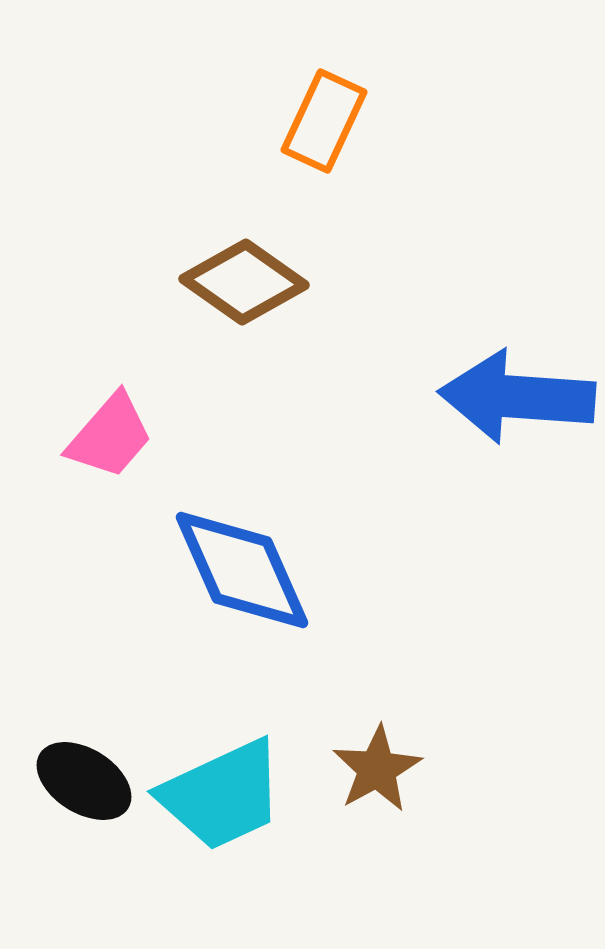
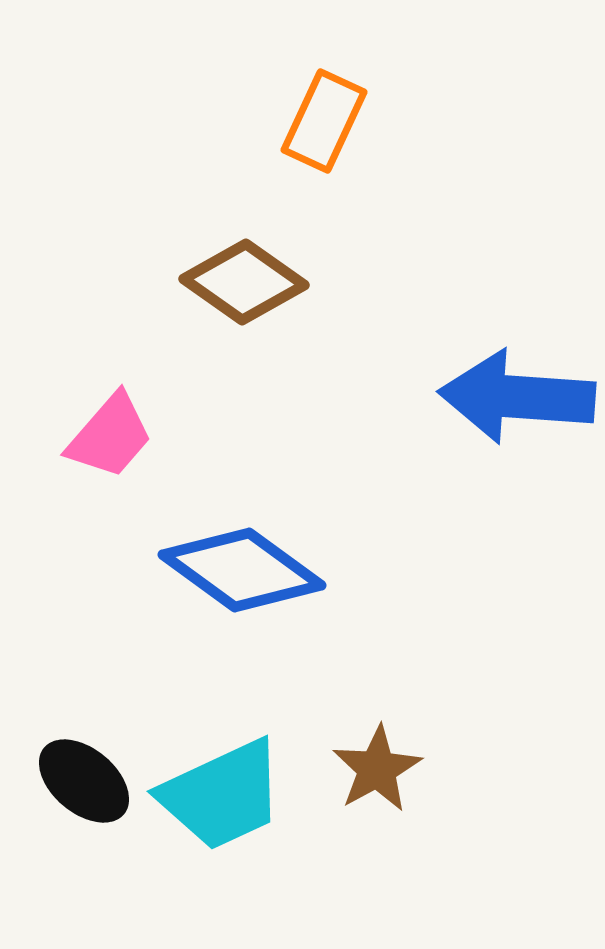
blue diamond: rotated 30 degrees counterclockwise
black ellipse: rotated 8 degrees clockwise
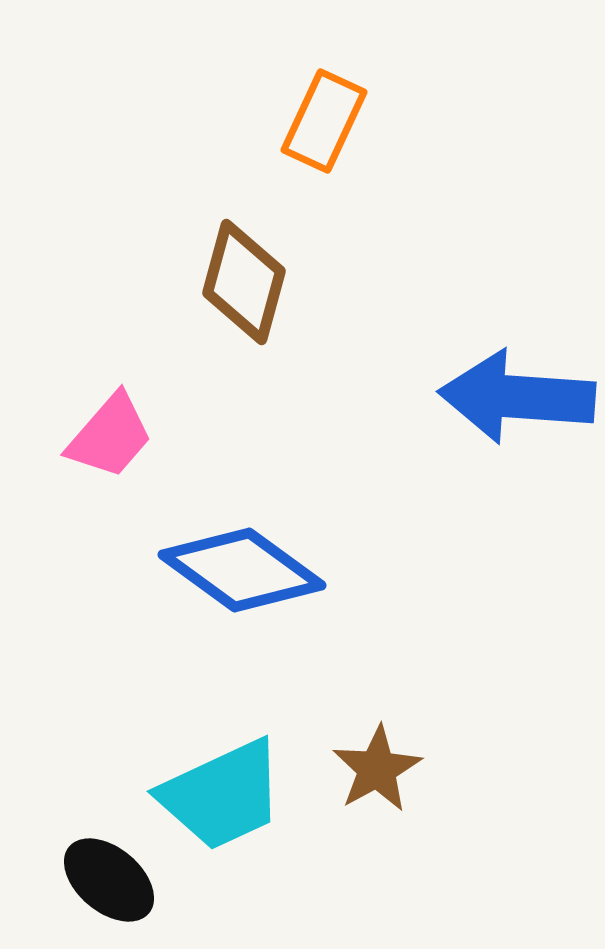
brown diamond: rotated 70 degrees clockwise
black ellipse: moved 25 px right, 99 px down
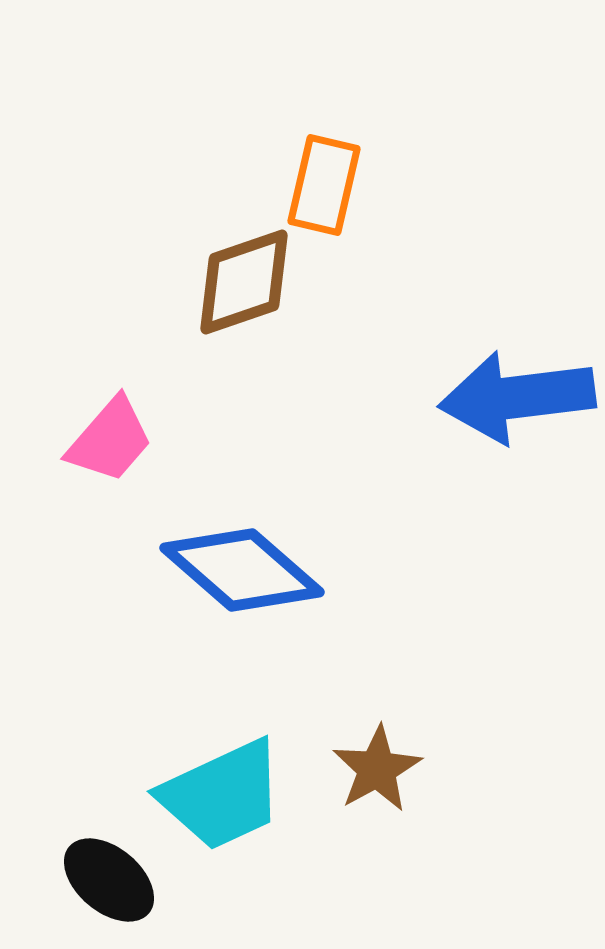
orange rectangle: moved 64 px down; rotated 12 degrees counterclockwise
brown diamond: rotated 56 degrees clockwise
blue arrow: rotated 11 degrees counterclockwise
pink trapezoid: moved 4 px down
blue diamond: rotated 5 degrees clockwise
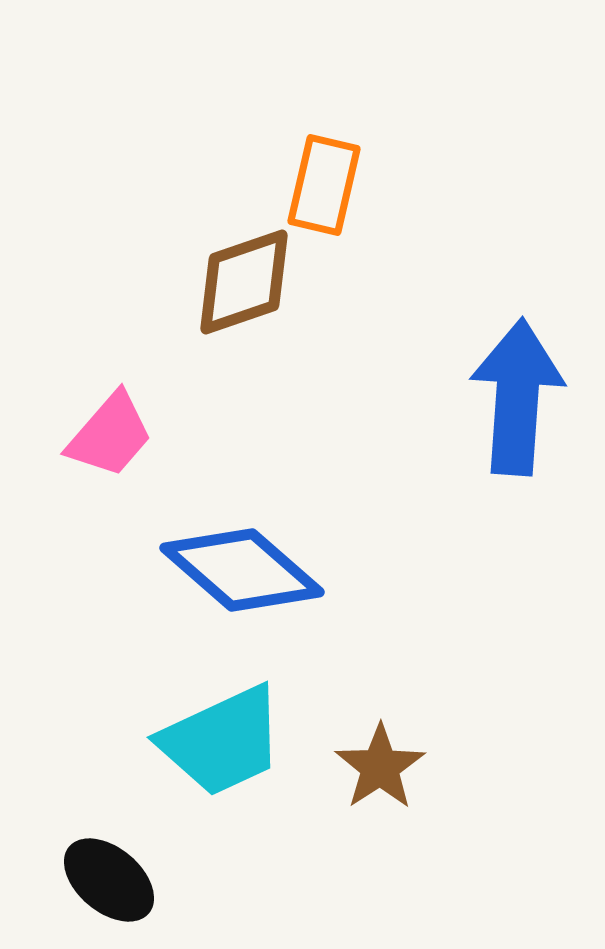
blue arrow: rotated 101 degrees clockwise
pink trapezoid: moved 5 px up
brown star: moved 3 px right, 2 px up; rotated 4 degrees counterclockwise
cyan trapezoid: moved 54 px up
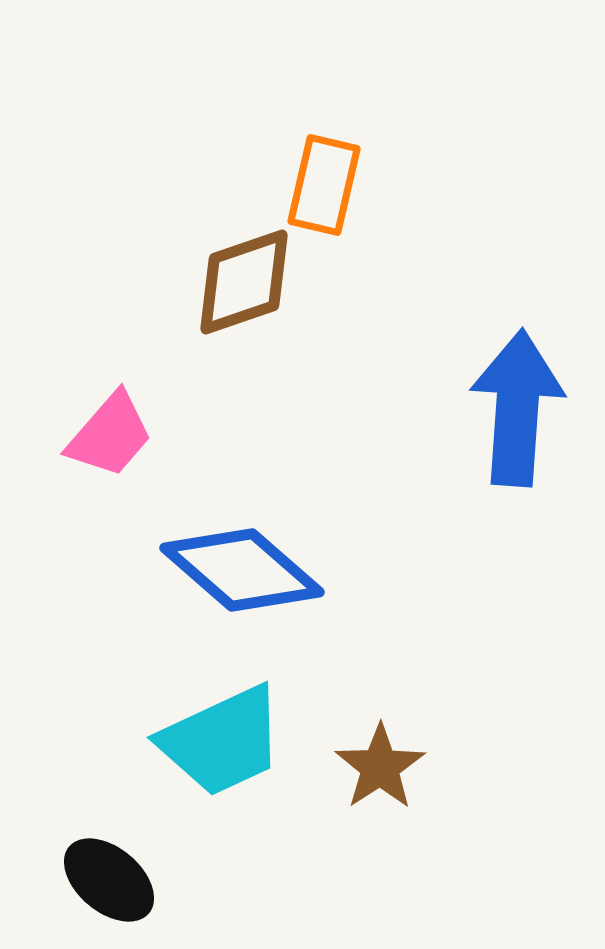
blue arrow: moved 11 px down
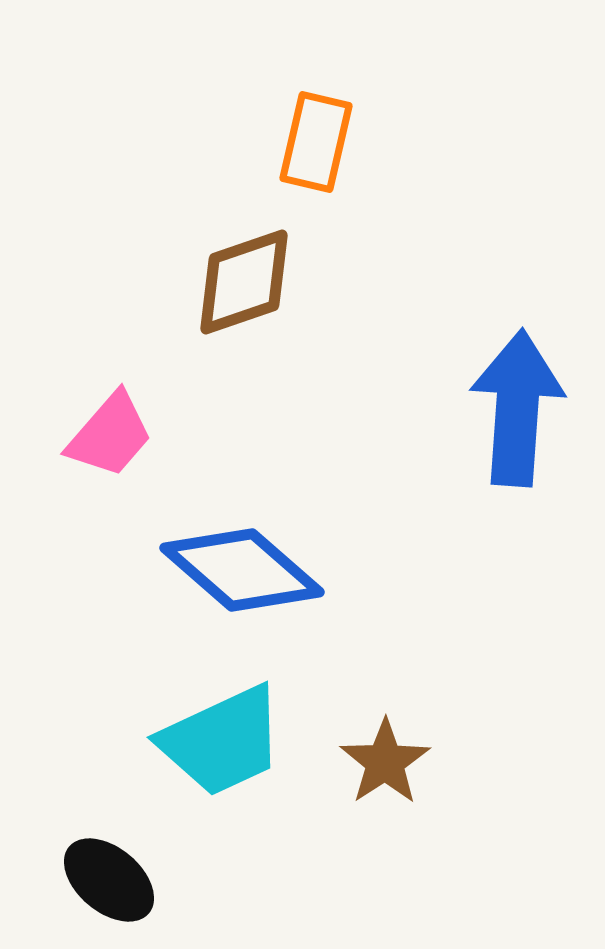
orange rectangle: moved 8 px left, 43 px up
brown star: moved 5 px right, 5 px up
